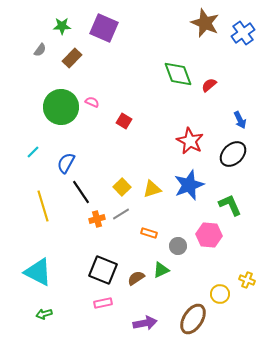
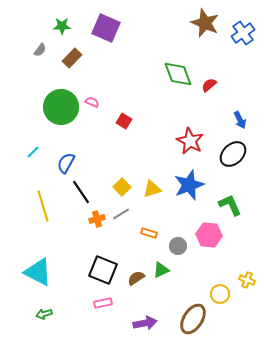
purple square: moved 2 px right
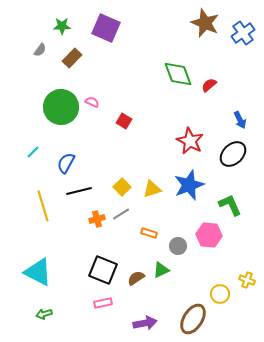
black line: moved 2 px left, 1 px up; rotated 70 degrees counterclockwise
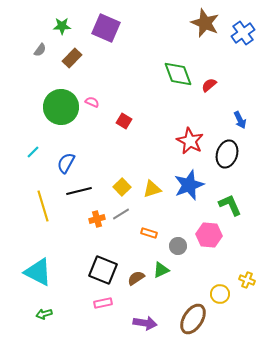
black ellipse: moved 6 px left; rotated 28 degrees counterclockwise
purple arrow: rotated 20 degrees clockwise
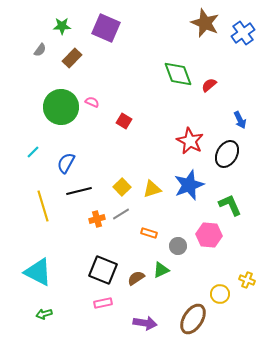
black ellipse: rotated 12 degrees clockwise
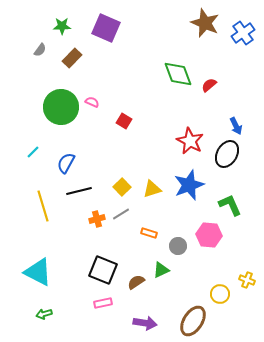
blue arrow: moved 4 px left, 6 px down
brown semicircle: moved 4 px down
brown ellipse: moved 2 px down
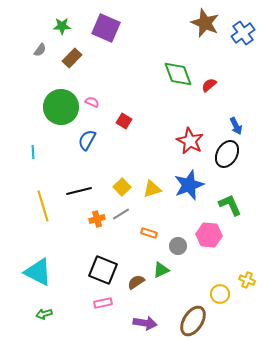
cyan line: rotated 48 degrees counterclockwise
blue semicircle: moved 21 px right, 23 px up
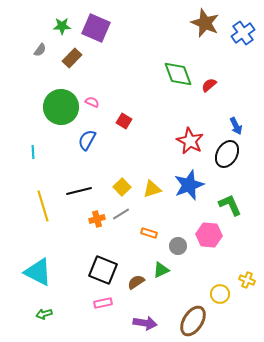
purple square: moved 10 px left
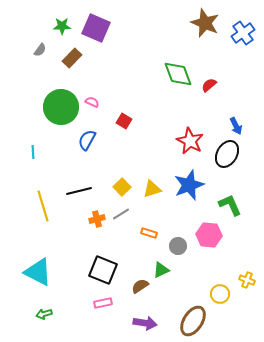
brown semicircle: moved 4 px right, 4 px down
